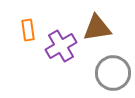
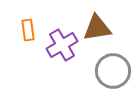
purple cross: moved 1 px right, 1 px up
gray circle: moved 2 px up
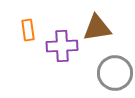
purple cross: moved 1 px down; rotated 28 degrees clockwise
gray circle: moved 2 px right, 2 px down
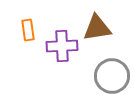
gray circle: moved 3 px left, 3 px down
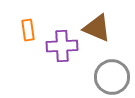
brown triangle: rotated 32 degrees clockwise
gray circle: moved 1 px down
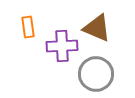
orange rectangle: moved 3 px up
gray circle: moved 16 px left, 3 px up
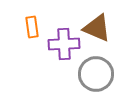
orange rectangle: moved 4 px right
purple cross: moved 2 px right, 2 px up
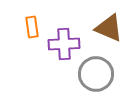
brown triangle: moved 12 px right
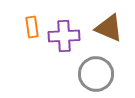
purple cross: moved 8 px up
